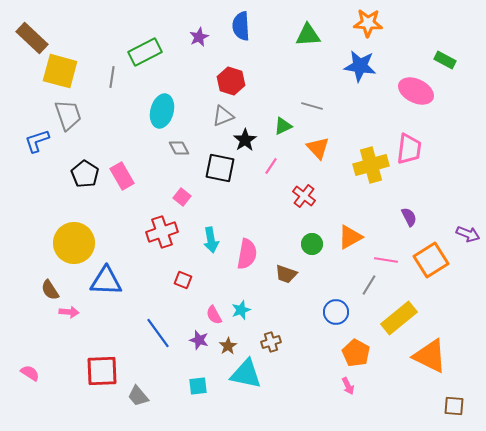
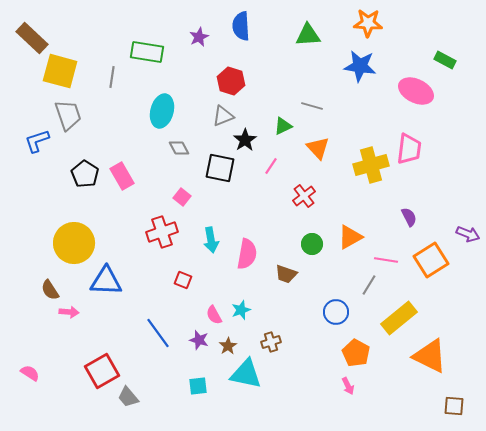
green rectangle at (145, 52): moved 2 px right; rotated 36 degrees clockwise
red cross at (304, 196): rotated 15 degrees clockwise
red square at (102, 371): rotated 28 degrees counterclockwise
gray trapezoid at (138, 396): moved 10 px left, 1 px down
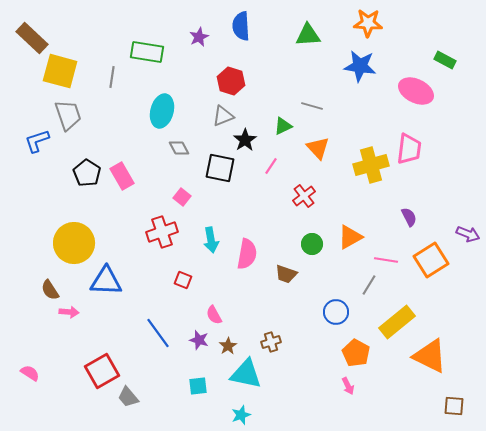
black pentagon at (85, 174): moved 2 px right, 1 px up
cyan star at (241, 310): moved 105 px down
yellow rectangle at (399, 318): moved 2 px left, 4 px down
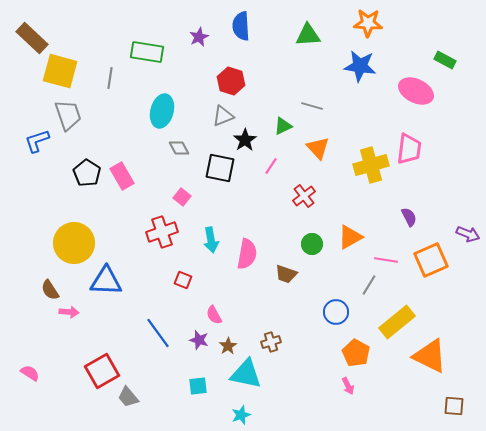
gray line at (112, 77): moved 2 px left, 1 px down
orange square at (431, 260): rotated 8 degrees clockwise
